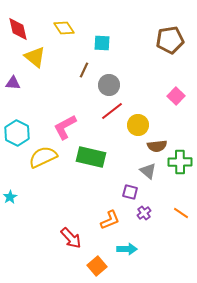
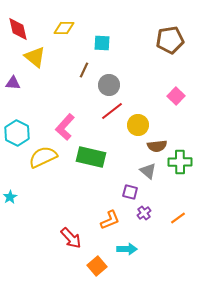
yellow diamond: rotated 55 degrees counterclockwise
pink L-shape: rotated 20 degrees counterclockwise
orange line: moved 3 px left, 5 px down; rotated 70 degrees counterclockwise
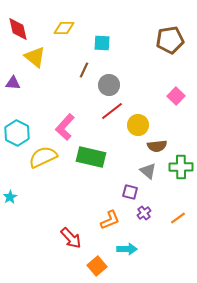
green cross: moved 1 px right, 5 px down
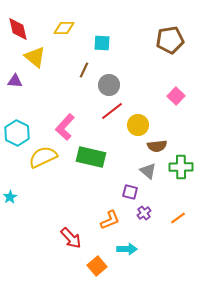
purple triangle: moved 2 px right, 2 px up
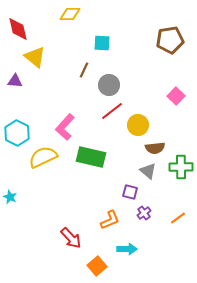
yellow diamond: moved 6 px right, 14 px up
brown semicircle: moved 2 px left, 2 px down
cyan star: rotated 16 degrees counterclockwise
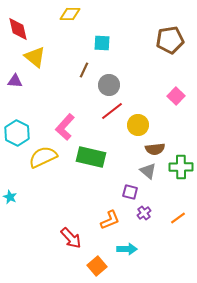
brown semicircle: moved 1 px down
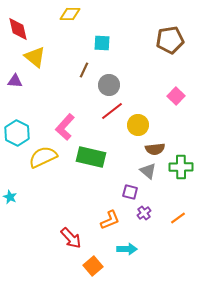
orange square: moved 4 px left
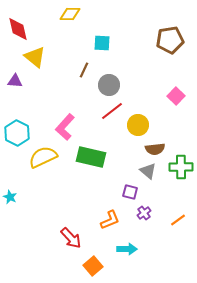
orange line: moved 2 px down
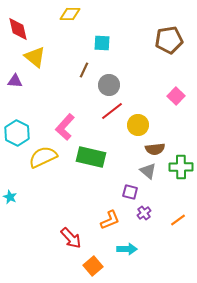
brown pentagon: moved 1 px left
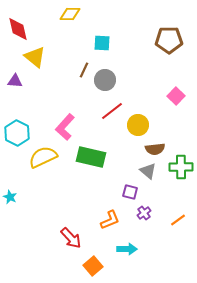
brown pentagon: rotated 8 degrees clockwise
gray circle: moved 4 px left, 5 px up
